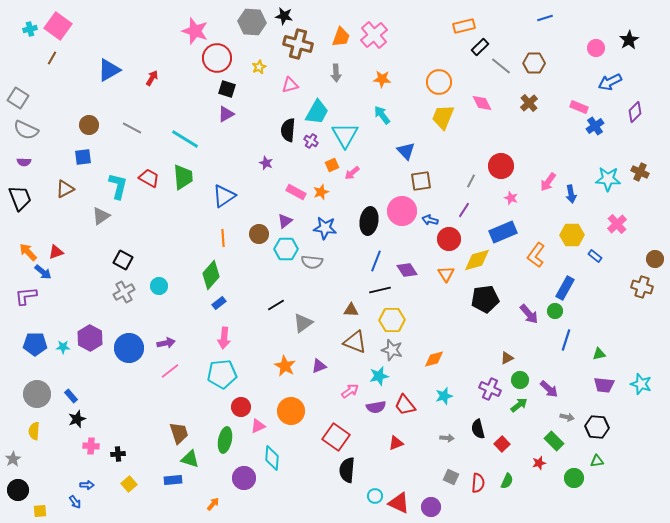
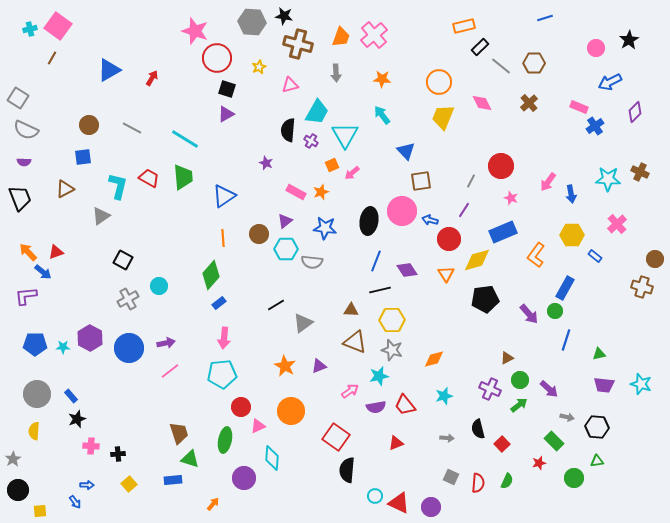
gray cross at (124, 292): moved 4 px right, 7 px down
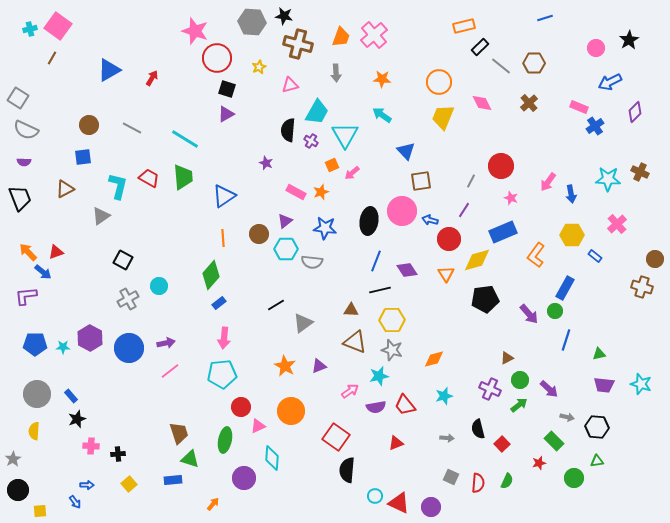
cyan arrow at (382, 115): rotated 18 degrees counterclockwise
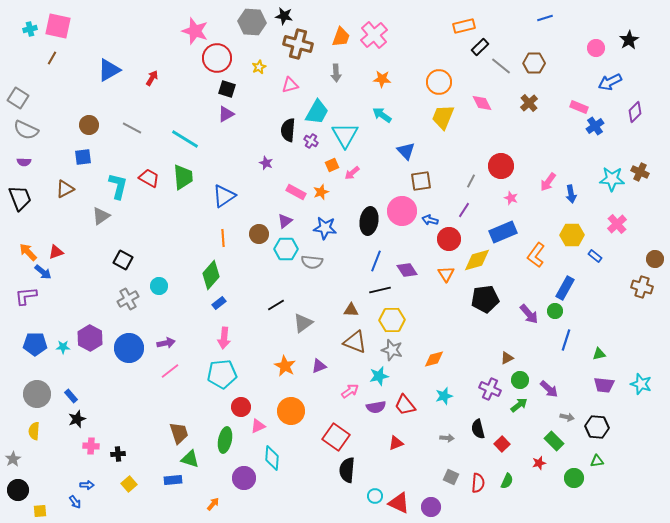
pink square at (58, 26): rotated 24 degrees counterclockwise
cyan star at (608, 179): moved 4 px right
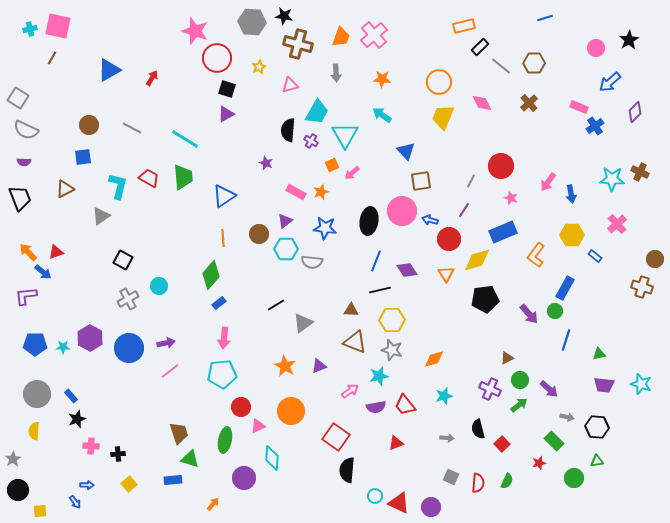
blue arrow at (610, 82): rotated 15 degrees counterclockwise
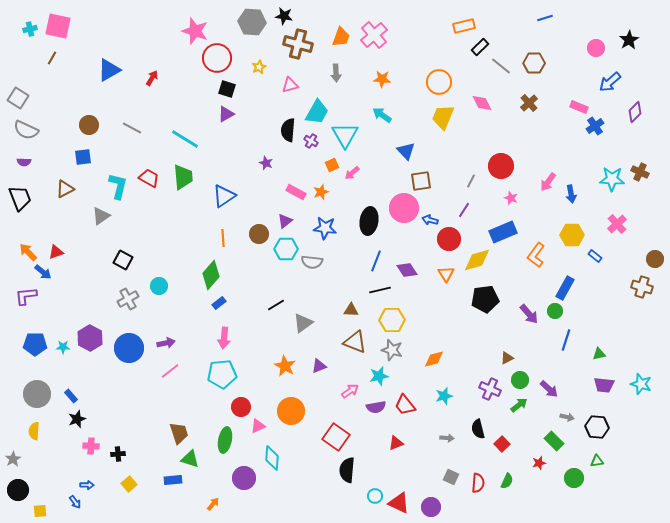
pink circle at (402, 211): moved 2 px right, 3 px up
